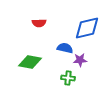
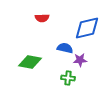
red semicircle: moved 3 px right, 5 px up
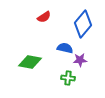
red semicircle: moved 2 px right, 1 px up; rotated 32 degrees counterclockwise
blue diamond: moved 4 px left, 4 px up; rotated 36 degrees counterclockwise
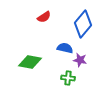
purple star: rotated 16 degrees clockwise
